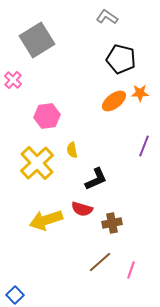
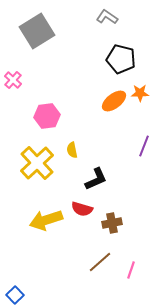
gray square: moved 9 px up
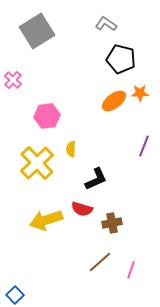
gray L-shape: moved 1 px left, 7 px down
yellow semicircle: moved 1 px left, 1 px up; rotated 14 degrees clockwise
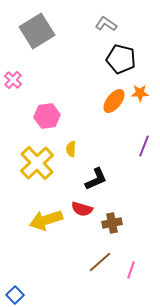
orange ellipse: rotated 15 degrees counterclockwise
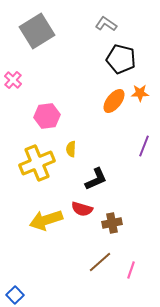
yellow cross: rotated 20 degrees clockwise
